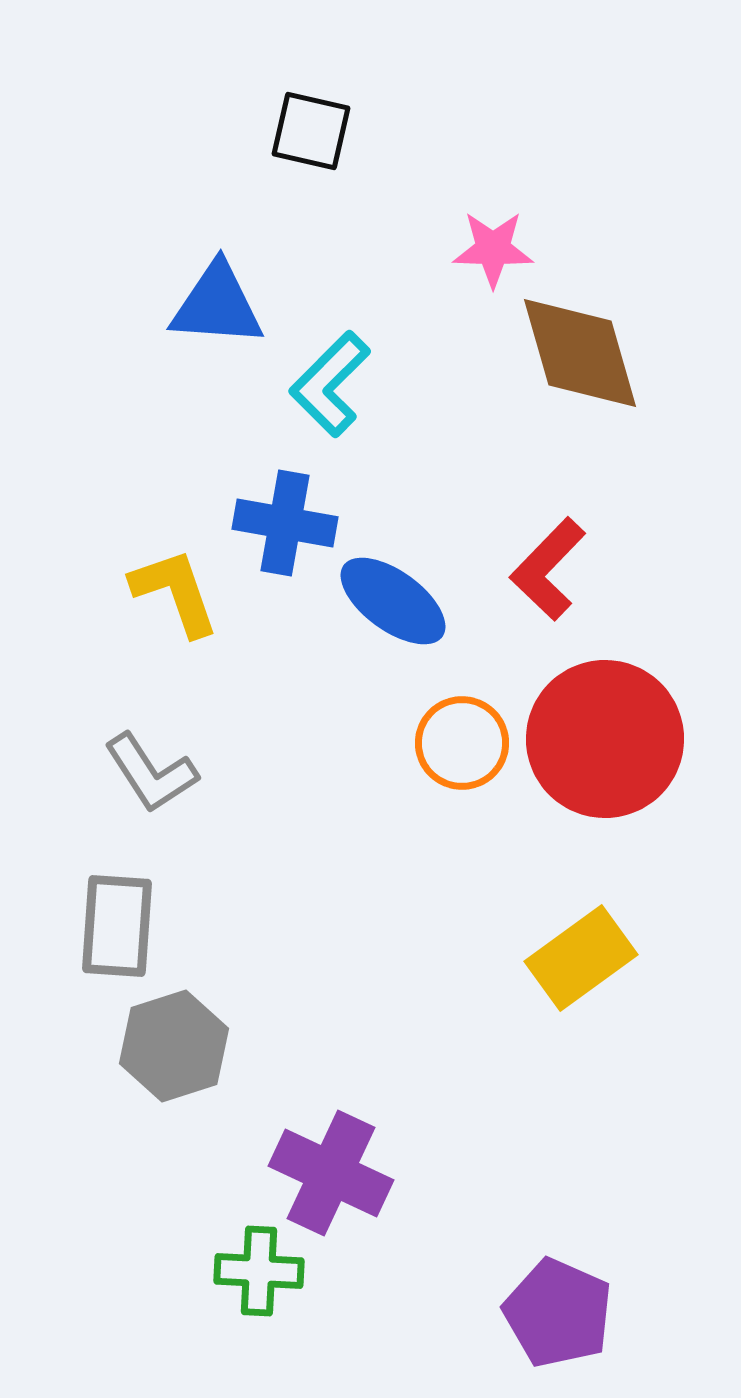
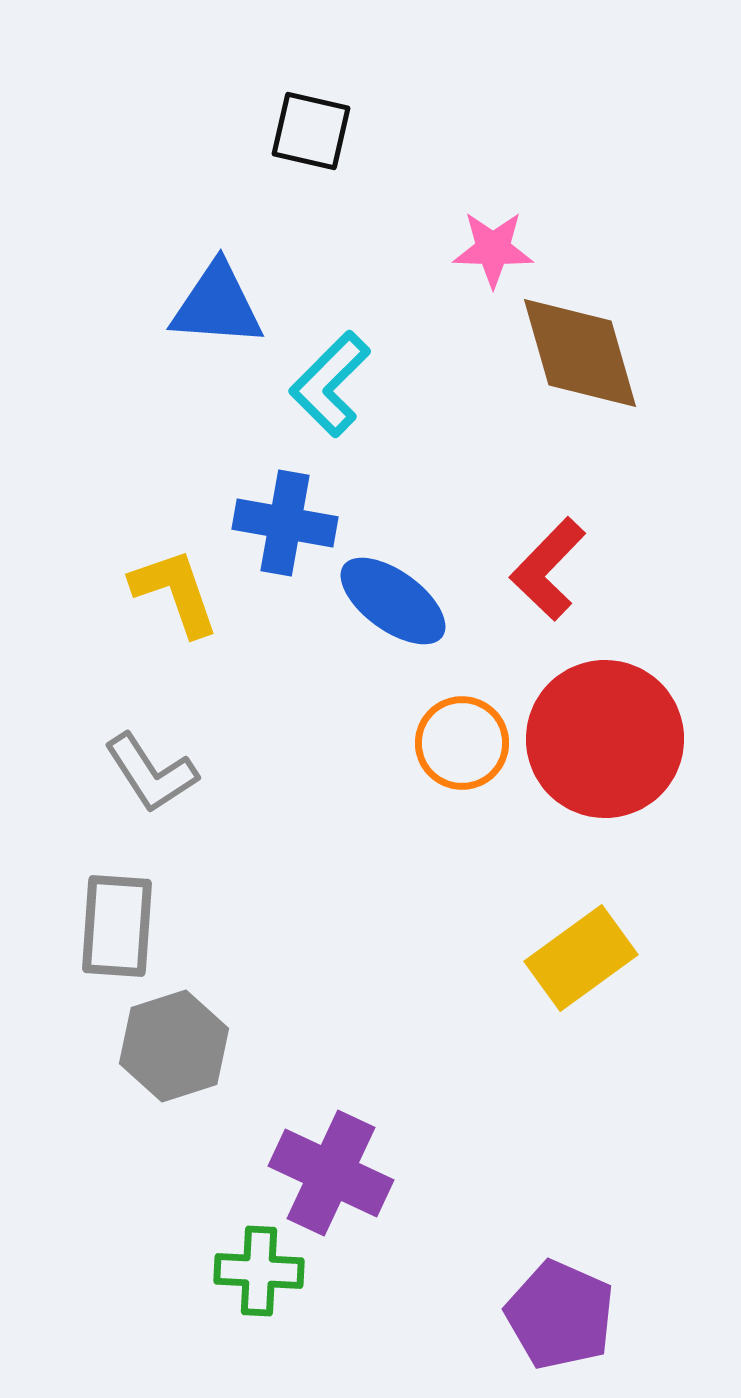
purple pentagon: moved 2 px right, 2 px down
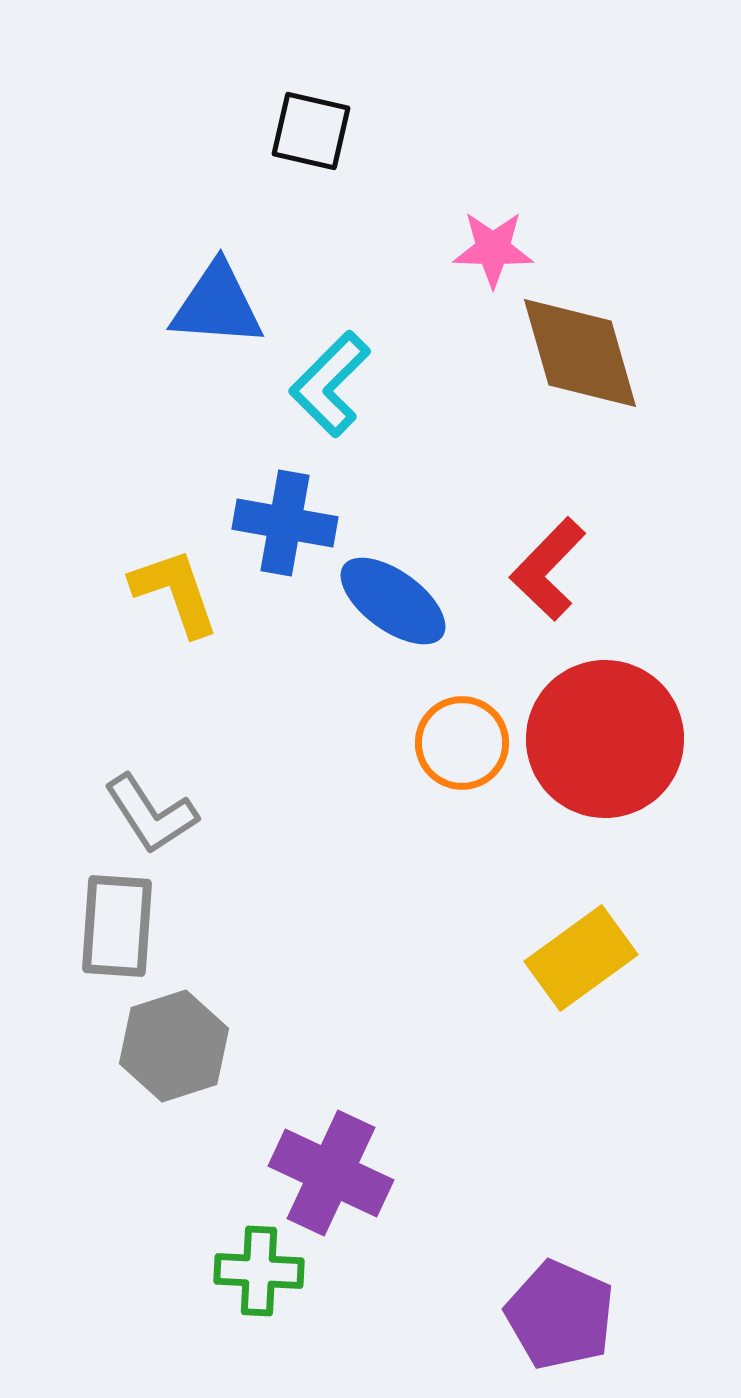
gray L-shape: moved 41 px down
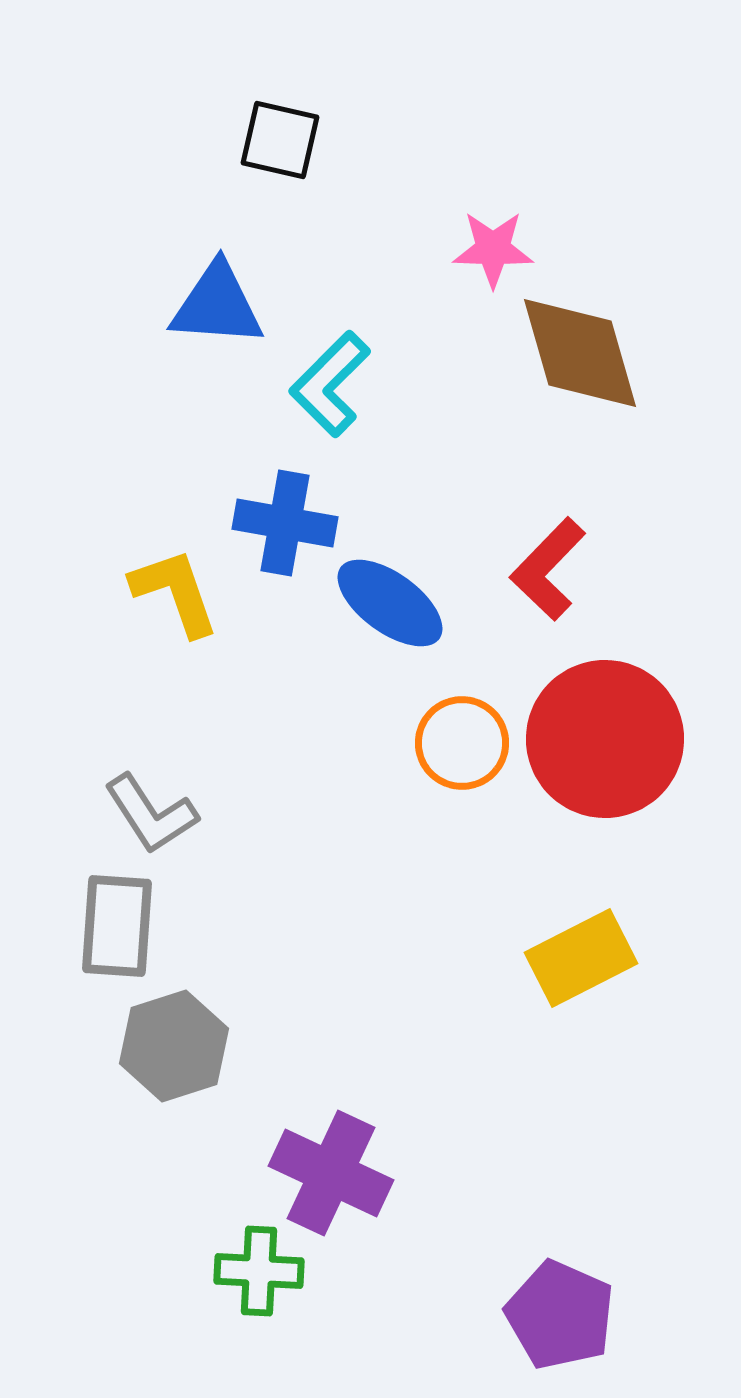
black square: moved 31 px left, 9 px down
blue ellipse: moved 3 px left, 2 px down
yellow rectangle: rotated 9 degrees clockwise
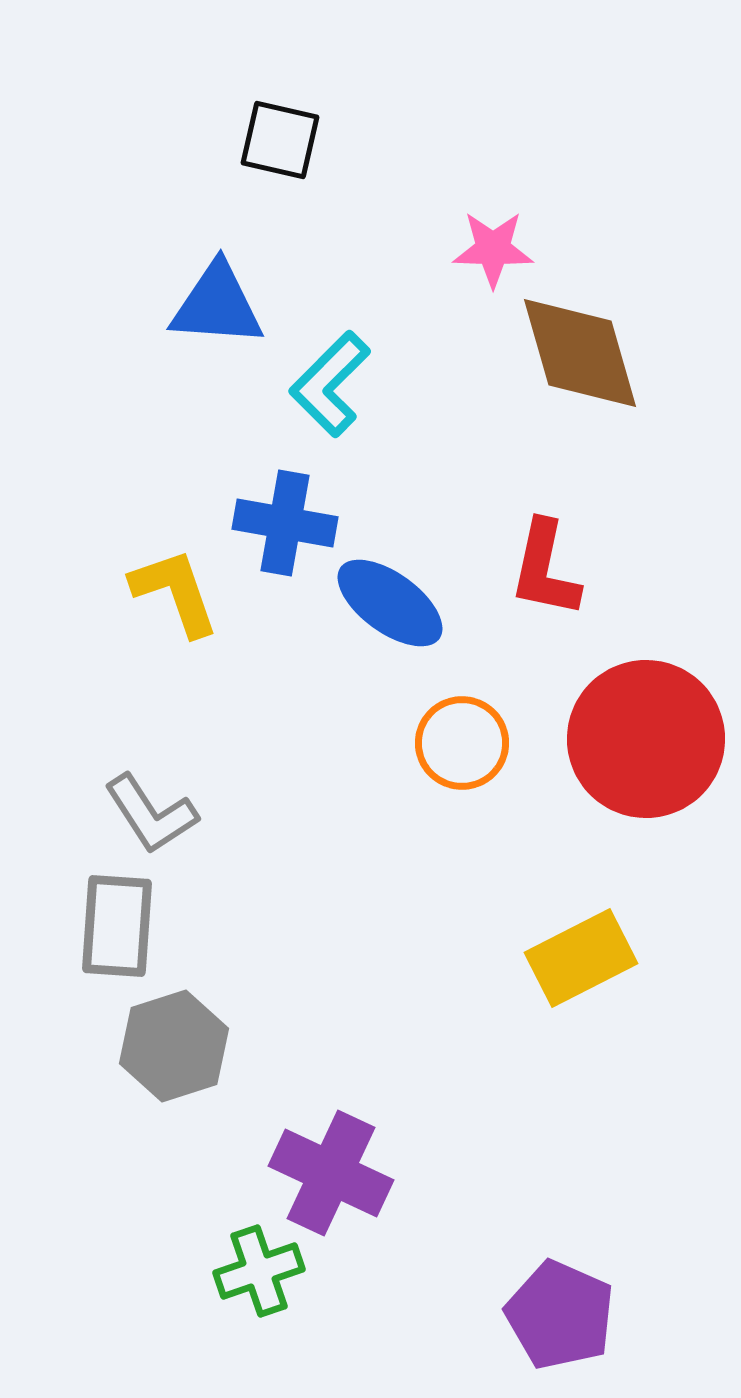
red L-shape: moved 3 px left; rotated 32 degrees counterclockwise
red circle: moved 41 px right
green cross: rotated 22 degrees counterclockwise
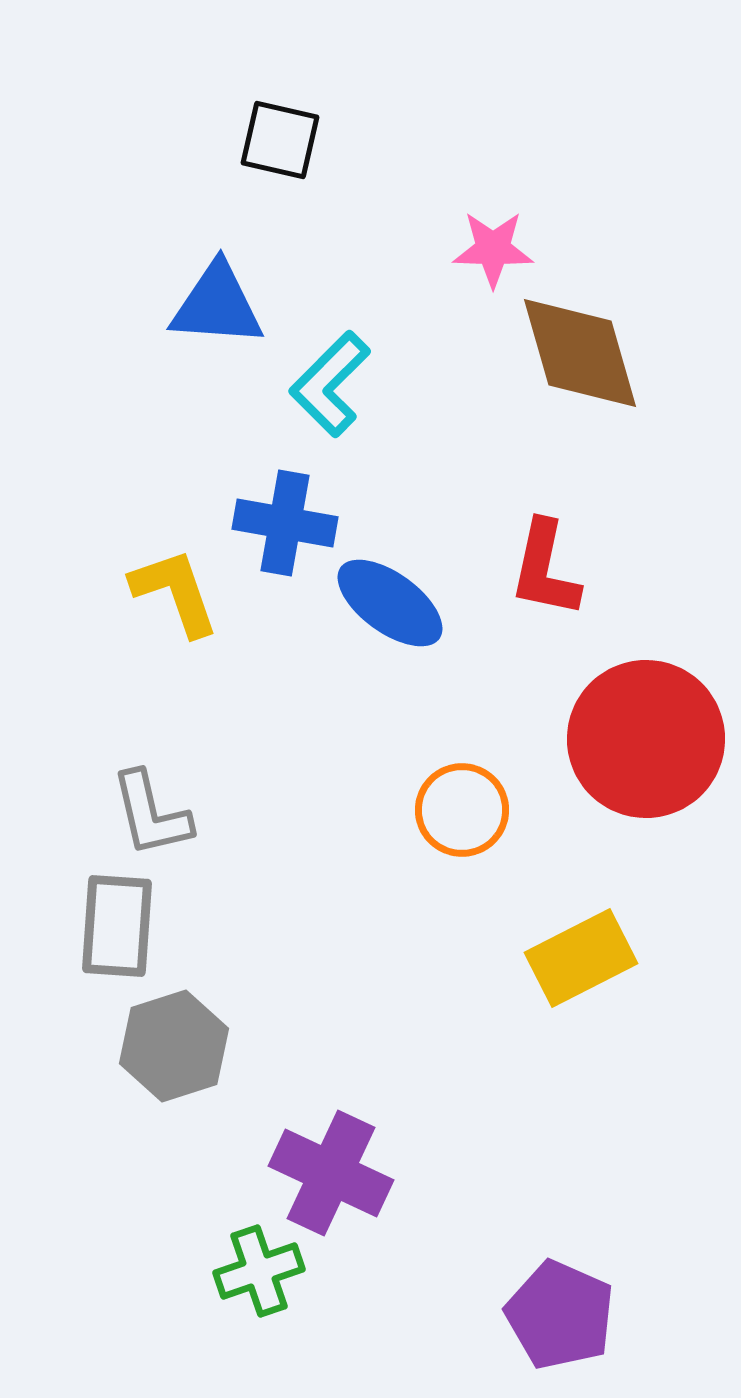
orange circle: moved 67 px down
gray L-shape: rotated 20 degrees clockwise
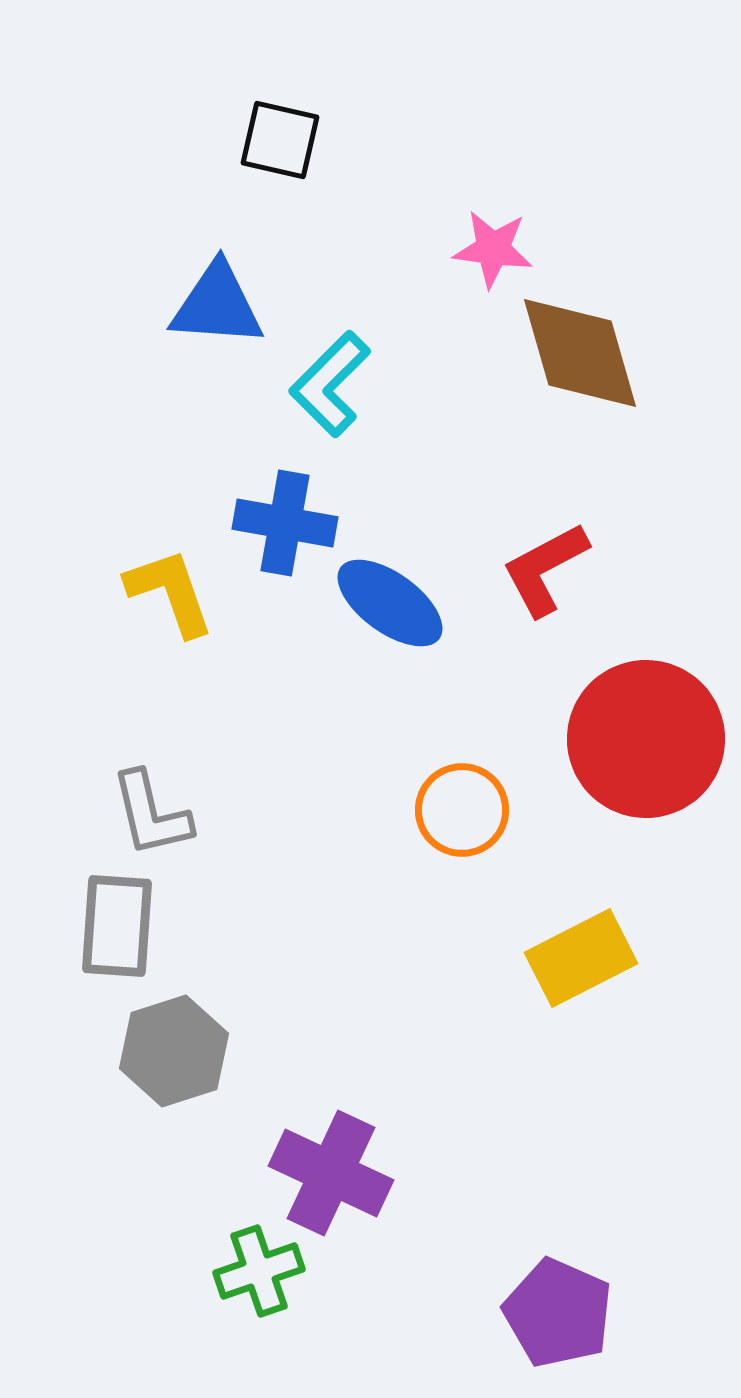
pink star: rotated 6 degrees clockwise
red L-shape: rotated 50 degrees clockwise
yellow L-shape: moved 5 px left
gray hexagon: moved 5 px down
purple pentagon: moved 2 px left, 2 px up
